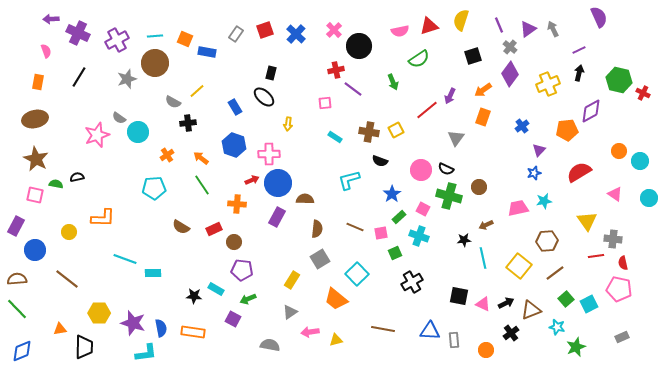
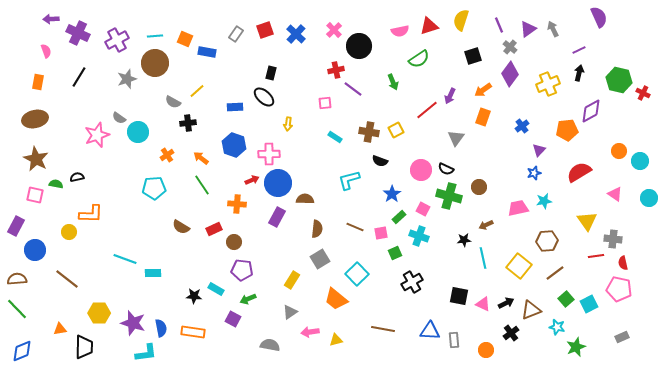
blue rectangle at (235, 107): rotated 63 degrees counterclockwise
orange L-shape at (103, 218): moved 12 px left, 4 px up
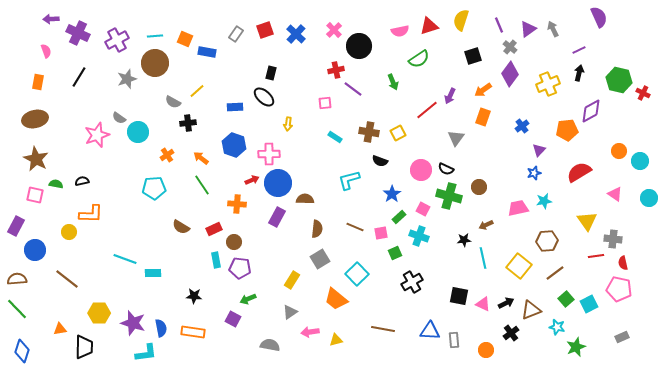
yellow square at (396, 130): moved 2 px right, 3 px down
black semicircle at (77, 177): moved 5 px right, 4 px down
purple pentagon at (242, 270): moved 2 px left, 2 px up
cyan rectangle at (216, 289): moved 29 px up; rotated 49 degrees clockwise
blue diamond at (22, 351): rotated 50 degrees counterclockwise
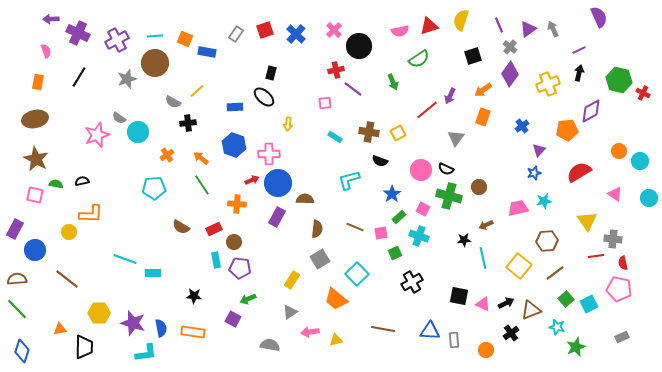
purple rectangle at (16, 226): moved 1 px left, 3 px down
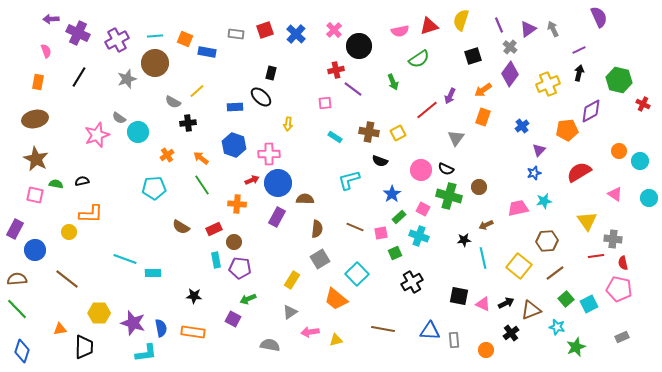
gray rectangle at (236, 34): rotated 63 degrees clockwise
red cross at (643, 93): moved 11 px down
black ellipse at (264, 97): moved 3 px left
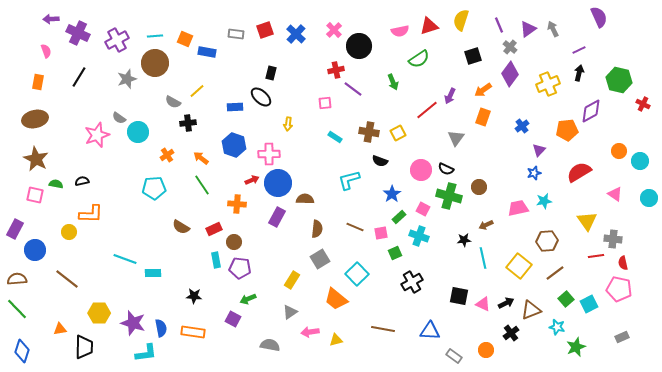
gray rectangle at (454, 340): moved 16 px down; rotated 49 degrees counterclockwise
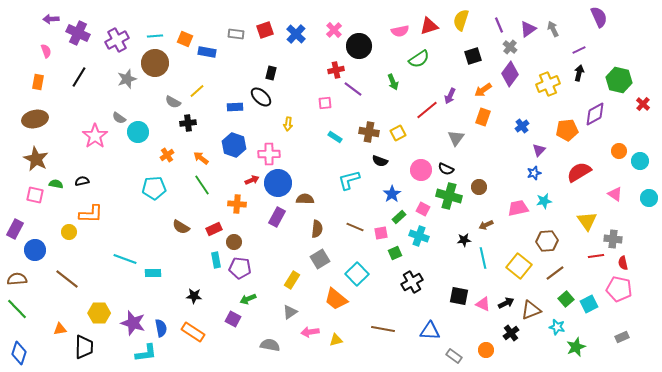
red cross at (643, 104): rotated 16 degrees clockwise
purple diamond at (591, 111): moved 4 px right, 3 px down
pink star at (97, 135): moved 2 px left, 1 px down; rotated 15 degrees counterclockwise
orange rectangle at (193, 332): rotated 25 degrees clockwise
blue diamond at (22, 351): moved 3 px left, 2 px down
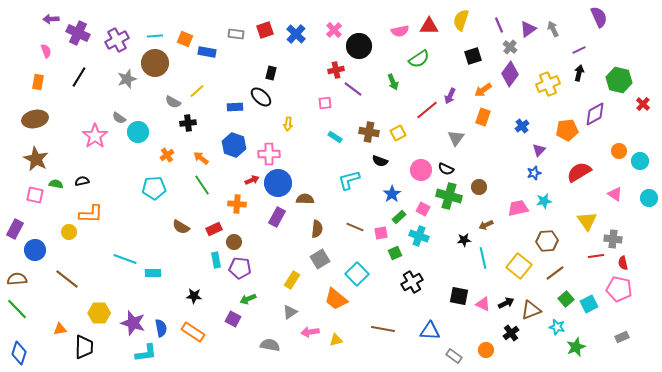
red triangle at (429, 26): rotated 18 degrees clockwise
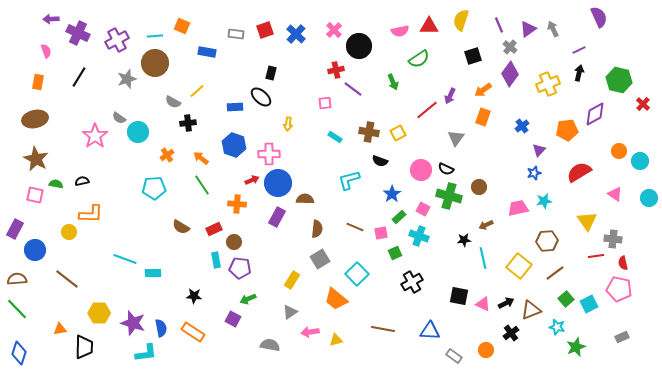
orange square at (185, 39): moved 3 px left, 13 px up
